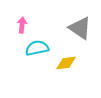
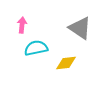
cyan semicircle: moved 1 px left
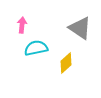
yellow diamond: rotated 35 degrees counterclockwise
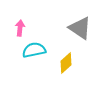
pink arrow: moved 2 px left, 3 px down
cyan semicircle: moved 2 px left, 2 px down
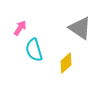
pink arrow: rotated 28 degrees clockwise
cyan semicircle: rotated 95 degrees counterclockwise
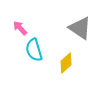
pink arrow: rotated 77 degrees counterclockwise
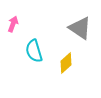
pink arrow: moved 7 px left, 4 px up; rotated 63 degrees clockwise
cyan semicircle: moved 1 px down
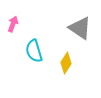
yellow diamond: rotated 15 degrees counterclockwise
